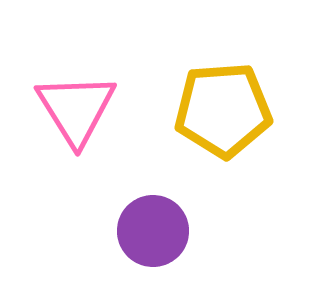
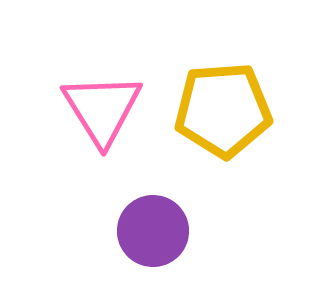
pink triangle: moved 26 px right
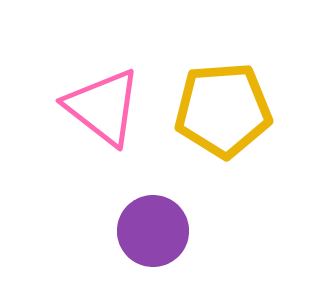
pink triangle: moved 1 px right, 2 px up; rotated 20 degrees counterclockwise
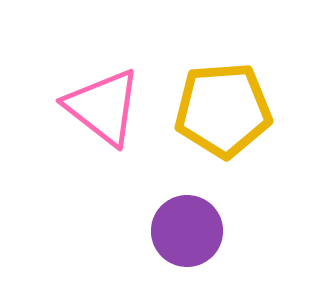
purple circle: moved 34 px right
